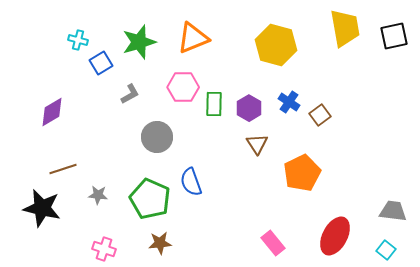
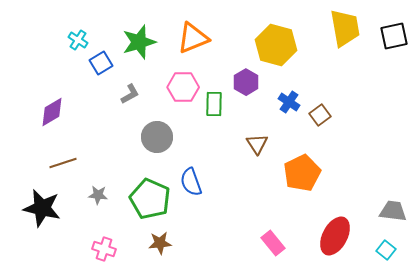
cyan cross: rotated 18 degrees clockwise
purple hexagon: moved 3 px left, 26 px up
brown line: moved 6 px up
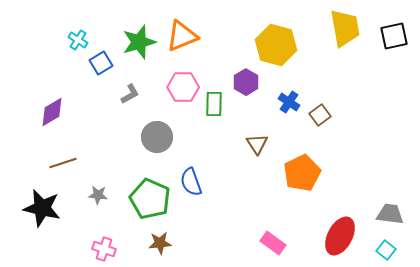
orange triangle: moved 11 px left, 2 px up
gray trapezoid: moved 3 px left, 3 px down
red ellipse: moved 5 px right
pink rectangle: rotated 15 degrees counterclockwise
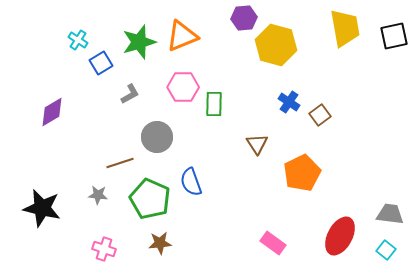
purple hexagon: moved 2 px left, 64 px up; rotated 25 degrees clockwise
brown line: moved 57 px right
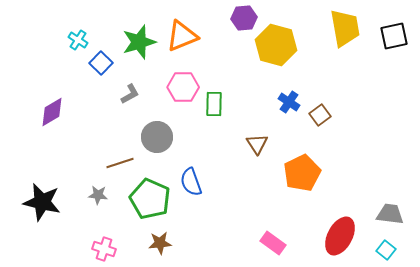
blue square: rotated 15 degrees counterclockwise
black star: moved 6 px up
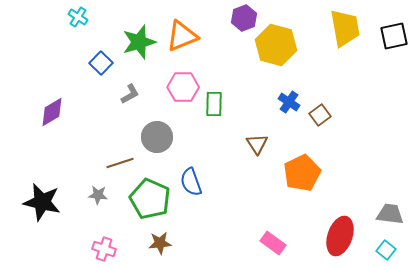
purple hexagon: rotated 15 degrees counterclockwise
cyan cross: moved 23 px up
red ellipse: rotated 9 degrees counterclockwise
